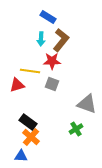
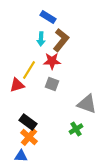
yellow line: moved 1 px left, 1 px up; rotated 66 degrees counterclockwise
orange cross: moved 2 px left
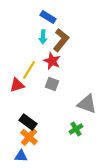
cyan arrow: moved 2 px right, 2 px up
red star: rotated 24 degrees clockwise
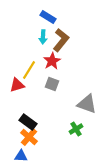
red star: rotated 18 degrees clockwise
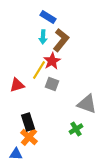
yellow line: moved 10 px right
black rectangle: rotated 36 degrees clockwise
blue triangle: moved 5 px left, 2 px up
